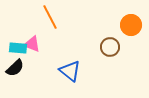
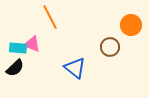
blue triangle: moved 5 px right, 3 px up
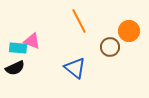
orange line: moved 29 px right, 4 px down
orange circle: moved 2 px left, 6 px down
pink triangle: moved 3 px up
black semicircle: rotated 18 degrees clockwise
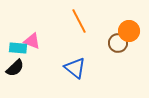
brown circle: moved 8 px right, 4 px up
black semicircle: rotated 18 degrees counterclockwise
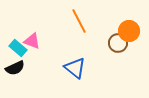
cyan rectangle: rotated 36 degrees clockwise
black semicircle: rotated 18 degrees clockwise
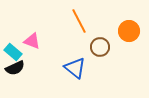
brown circle: moved 18 px left, 4 px down
cyan rectangle: moved 5 px left, 4 px down
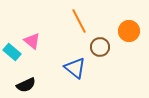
pink triangle: rotated 18 degrees clockwise
cyan rectangle: moved 1 px left
black semicircle: moved 11 px right, 17 px down
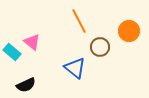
pink triangle: moved 1 px down
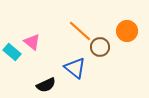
orange line: moved 1 px right, 10 px down; rotated 20 degrees counterclockwise
orange circle: moved 2 px left
black semicircle: moved 20 px right
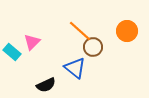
pink triangle: rotated 36 degrees clockwise
brown circle: moved 7 px left
